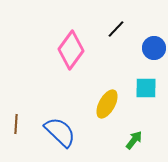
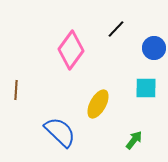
yellow ellipse: moved 9 px left
brown line: moved 34 px up
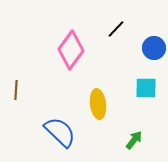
yellow ellipse: rotated 36 degrees counterclockwise
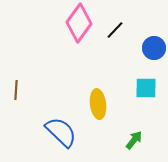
black line: moved 1 px left, 1 px down
pink diamond: moved 8 px right, 27 px up
blue semicircle: moved 1 px right
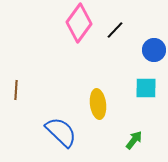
blue circle: moved 2 px down
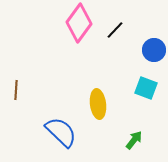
cyan square: rotated 20 degrees clockwise
